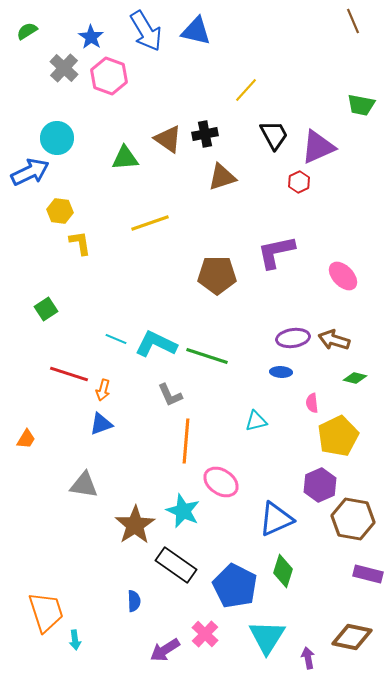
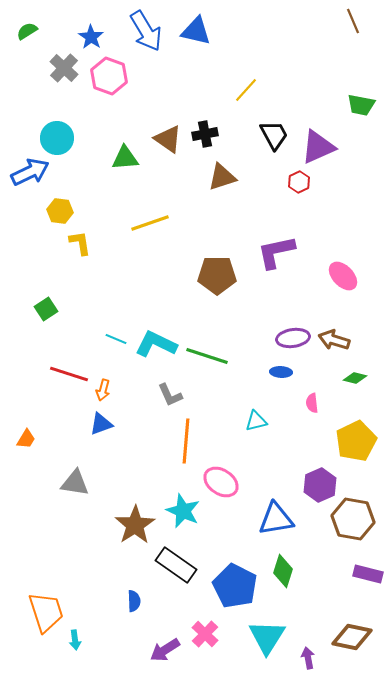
yellow pentagon at (338, 436): moved 18 px right, 5 px down
gray triangle at (84, 485): moved 9 px left, 2 px up
blue triangle at (276, 519): rotated 15 degrees clockwise
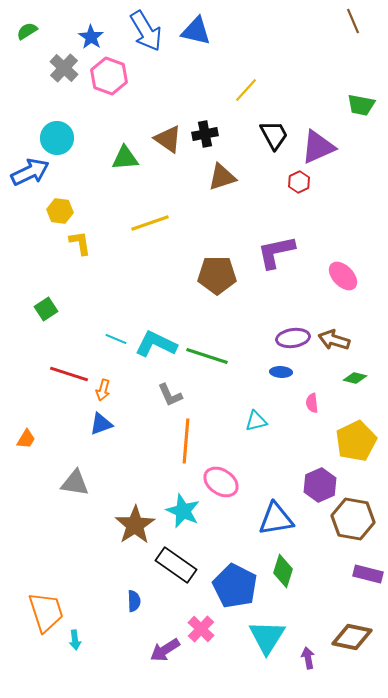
pink cross at (205, 634): moved 4 px left, 5 px up
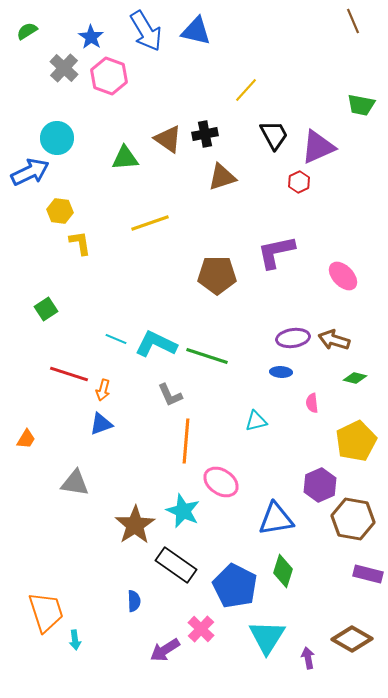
brown diamond at (352, 637): moved 2 px down; rotated 18 degrees clockwise
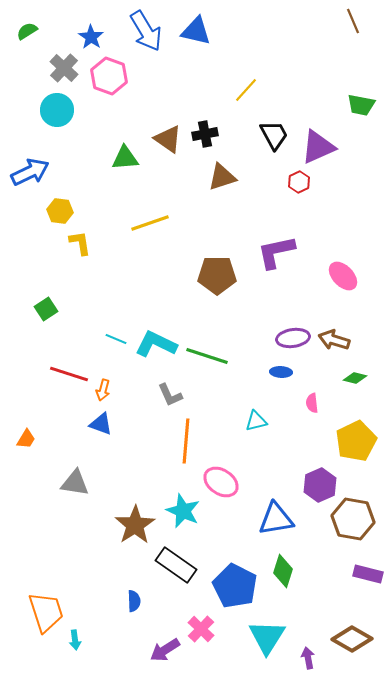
cyan circle at (57, 138): moved 28 px up
blue triangle at (101, 424): rotated 40 degrees clockwise
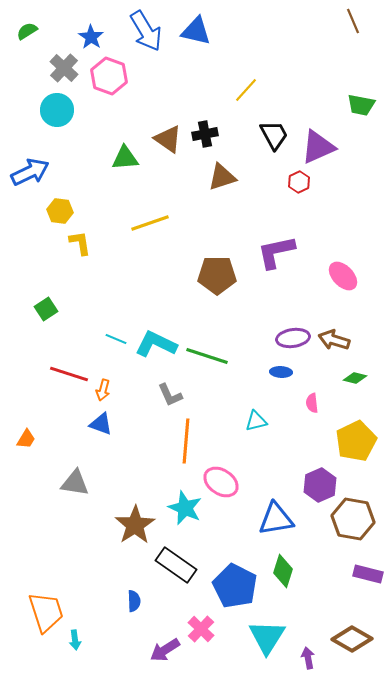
cyan star at (183, 511): moved 2 px right, 3 px up
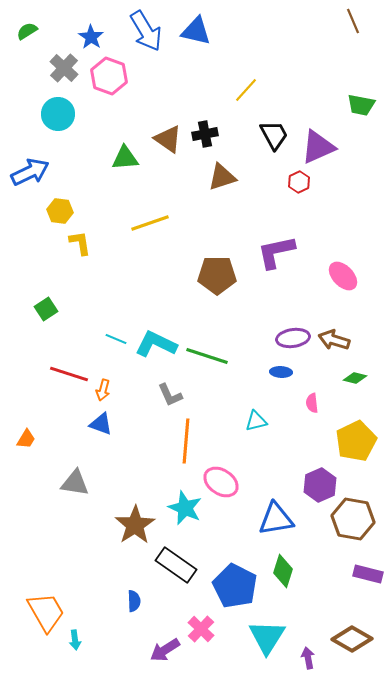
cyan circle at (57, 110): moved 1 px right, 4 px down
orange trapezoid at (46, 612): rotated 12 degrees counterclockwise
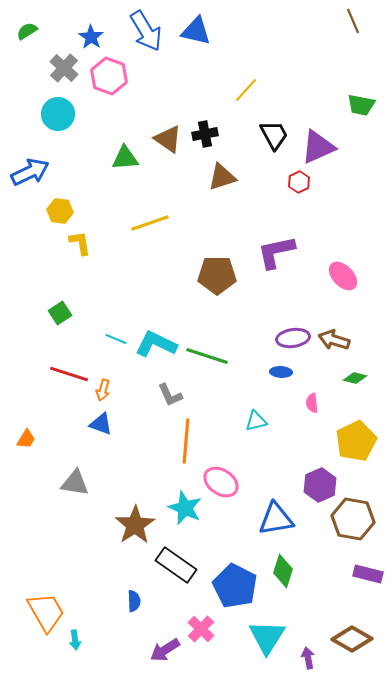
green square at (46, 309): moved 14 px right, 4 px down
